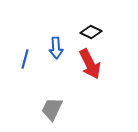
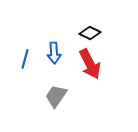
black diamond: moved 1 px left, 1 px down
blue arrow: moved 2 px left, 5 px down
gray trapezoid: moved 4 px right, 13 px up; rotated 10 degrees clockwise
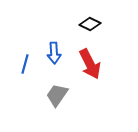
black diamond: moved 9 px up
blue line: moved 5 px down
gray trapezoid: moved 1 px right, 1 px up
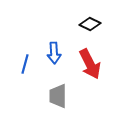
gray trapezoid: moved 1 px right, 1 px down; rotated 35 degrees counterclockwise
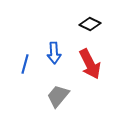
gray trapezoid: rotated 40 degrees clockwise
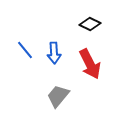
blue line: moved 14 px up; rotated 54 degrees counterclockwise
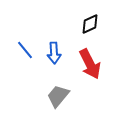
black diamond: rotated 50 degrees counterclockwise
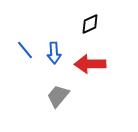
red arrow: rotated 116 degrees clockwise
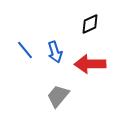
blue arrow: moved 1 px right, 1 px up; rotated 15 degrees counterclockwise
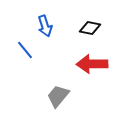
black diamond: moved 4 px down; rotated 35 degrees clockwise
blue arrow: moved 10 px left, 26 px up
red arrow: moved 2 px right
